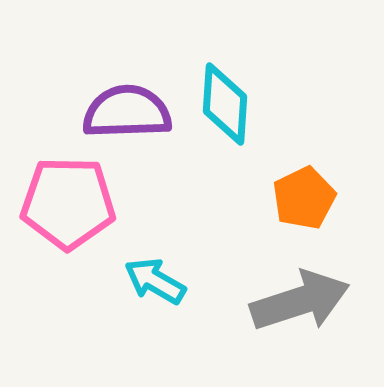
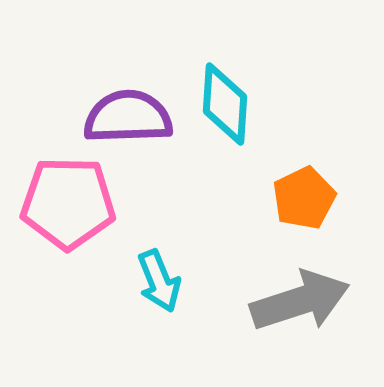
purple semicircle: moved 1 px right, 5 px down
cyan arrow: moved 4 px right; rotated 142 degrees counterclockwise
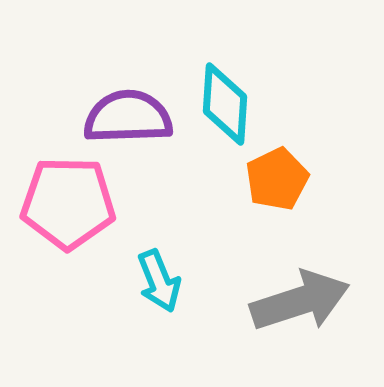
orange pentagon: moved 27 px left, 19 px up
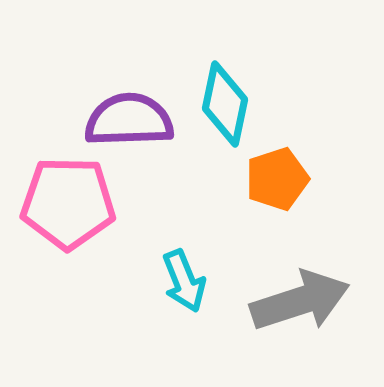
cyan diamond: rotated 8 degrees clockwise
purple semicircle: moved 1 px right, 3 px down
orange pentagon: rotated 8 degrees clockwise
cyan arrow: moved 25 px right
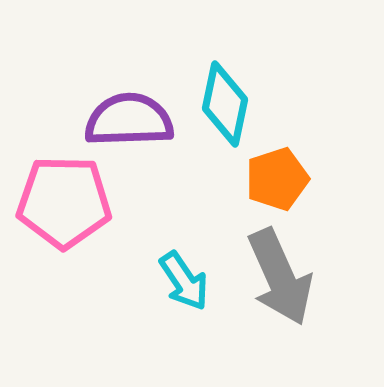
pink pentagon: moved 4 px left, 1 px up
cyan arrow: rotated 12 degrees counterclockwise
gray arrow: moved 20 px left, 24 px up; rotated 84 degrees clockwise
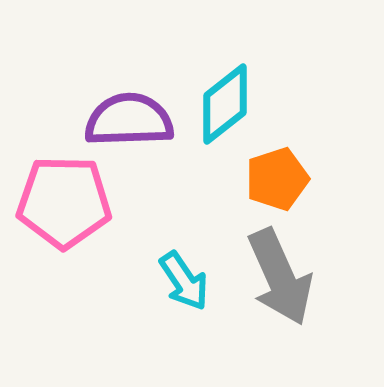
cyan diamond: rotated 40 degrees clockwise
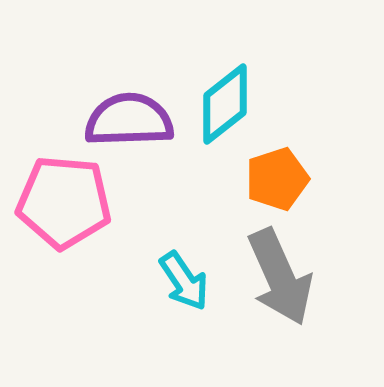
pink pentagon: rotated 4 degrees clockwise
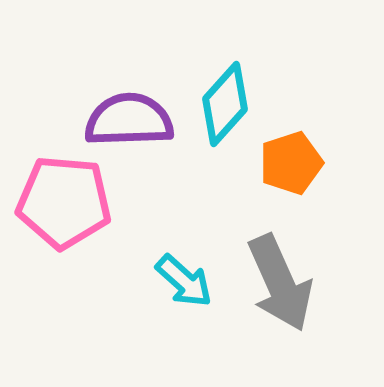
cyan diamond: rotated 10 degrees counterclockwise
orange pentagon: moved 14 px right, 16 px up
gray arrow: moved 6 px down
cyan arrow: rotated 14 degrees counterclockwise
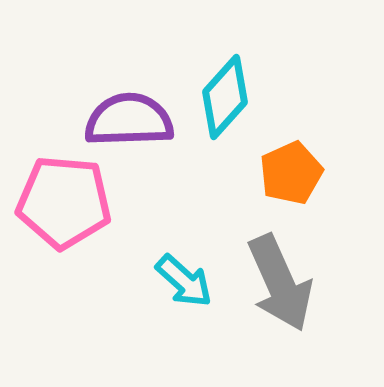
cyan diamond: moved 7 px up
orange pentagon: moved 10 px down; rotated 6 degrees counterclockwise
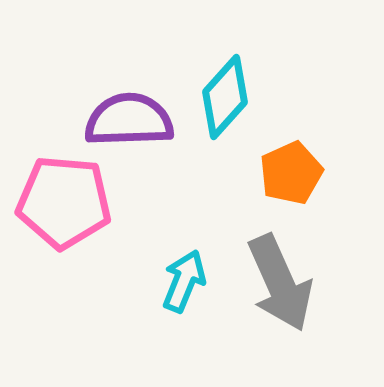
cyan arrow: rotated 110 degrees counterclockwise
